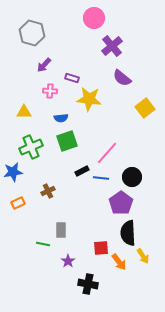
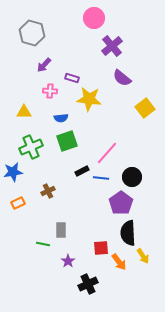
black cross: rotated 36 degrees counterclockwise
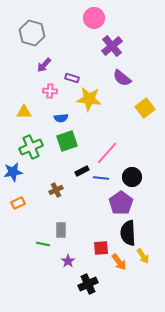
brown cross: moved 8 px right, 1 px up
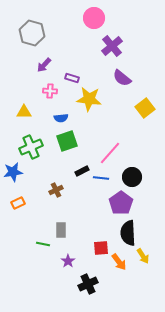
pink line: moved 3 px right
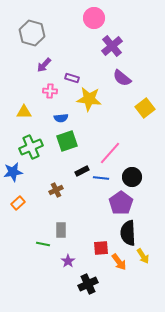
orange rectangle: rotated 16 degrees counterclockwise
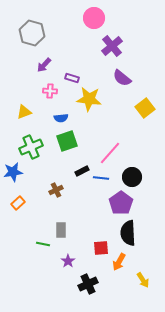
yellow triangle: rotated 21 degrees counterclockwise
yellow arrow: moved 24 px down
orange arrow: rotated 66 degrees clockwise
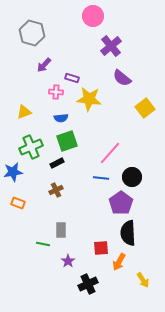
pink circle: moved 1 px left, 2 px up
purple cross: moved 1 px left
pink cross: moved 6 px right, 1 px down
black rectangle: moved 25 px left, 8 px up
orange rectangle: rotated 64 degrees clockwise
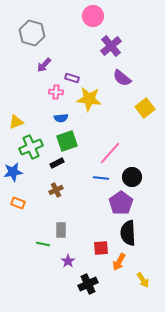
yellow triangle: moved 8 px left, 10 px down
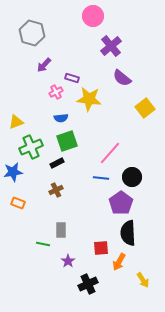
pink cross: rotated 32 degrees counterclockwise
